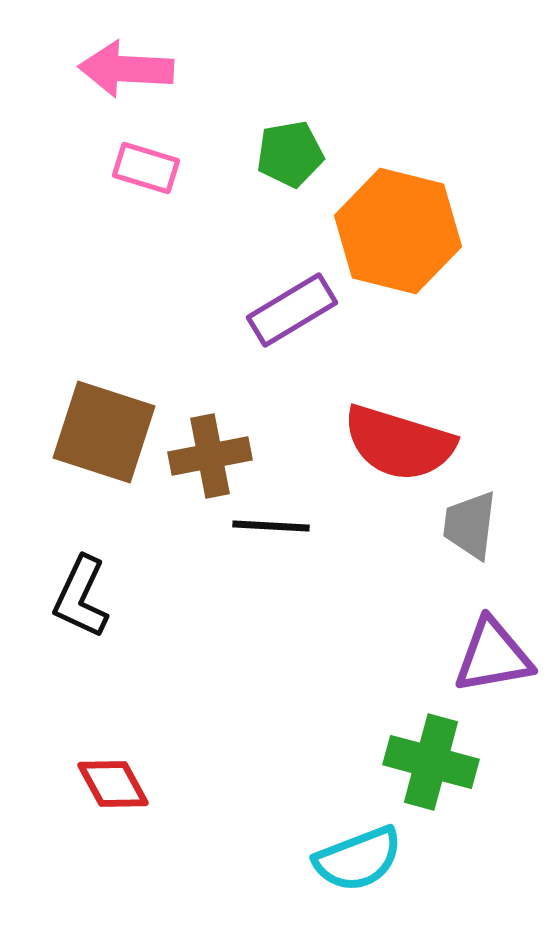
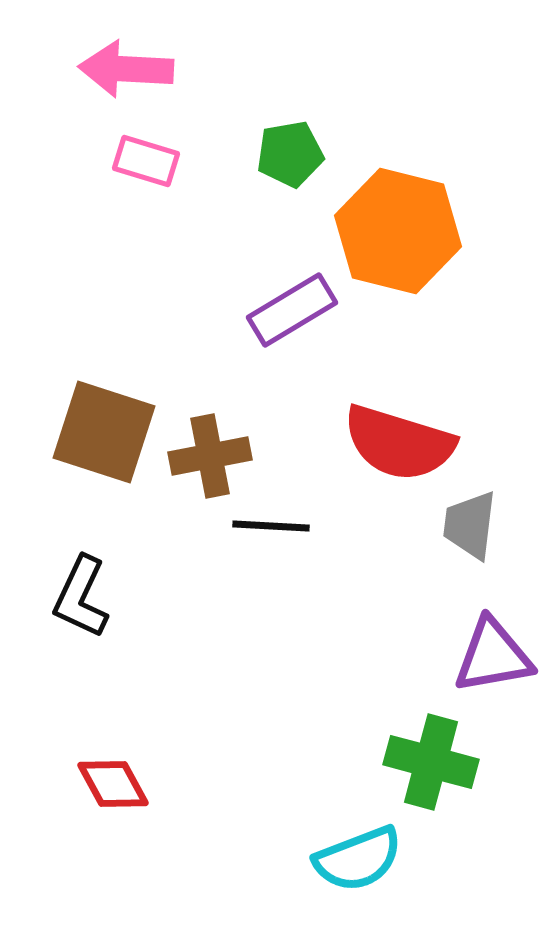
pink rectangle: moved 7 px up
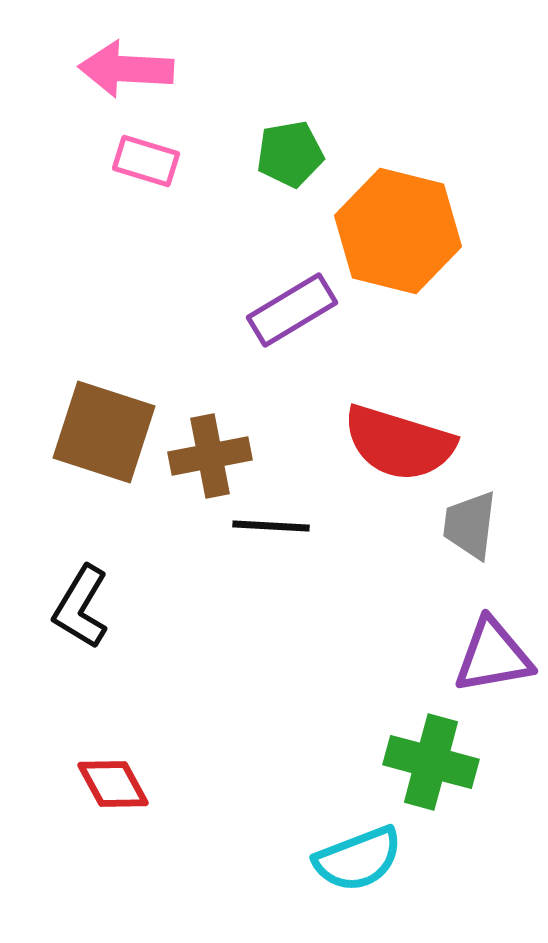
black L-shape: moved 10 px down; rotated 6 degrees clockwise
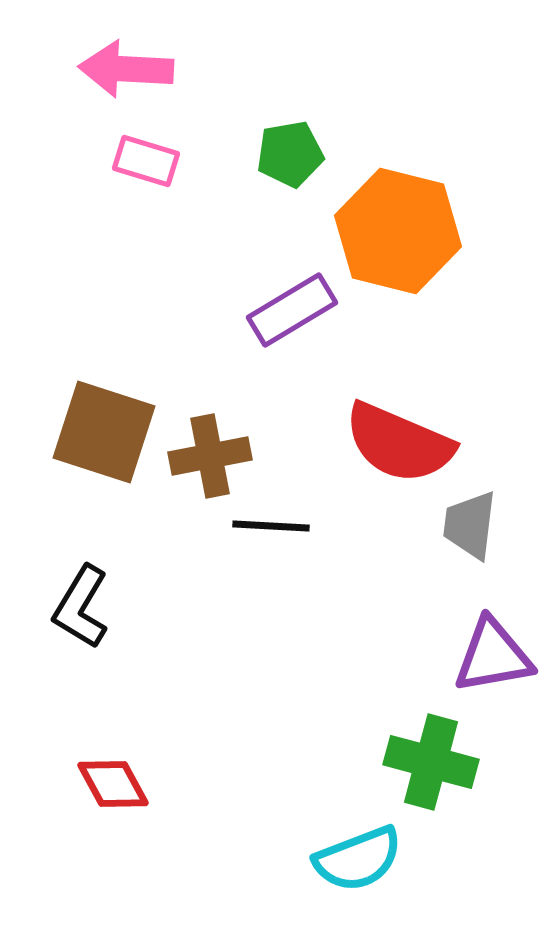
red semicircle: rotated 6 degrees clockwise
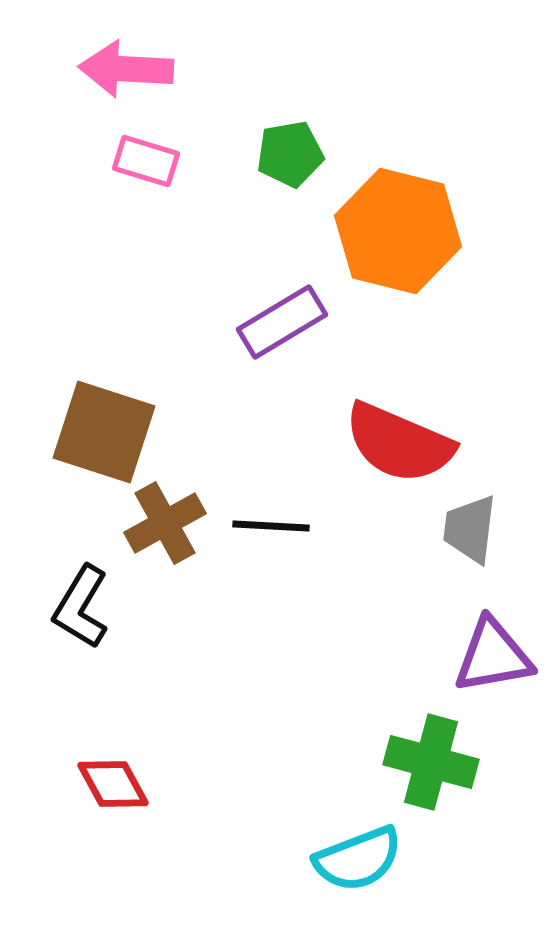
purple rectangle: moved 10 px left, 12 px down
brown cross: moved 45 px left, 67 px down; rotated 18 degrees counterclockwise
gray trapezoid: moved 4 px down
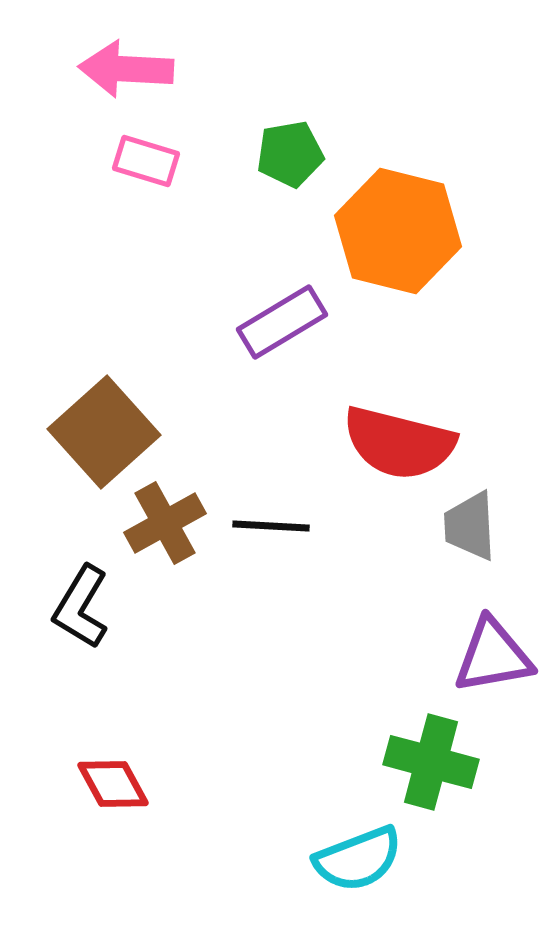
brown square: rotated 30 degrees clockwise
red semicircle: rotated 9 degrees counterclockwise
gray trapezoid: moved 3 px up; rotated 10 degrees counterclockwise
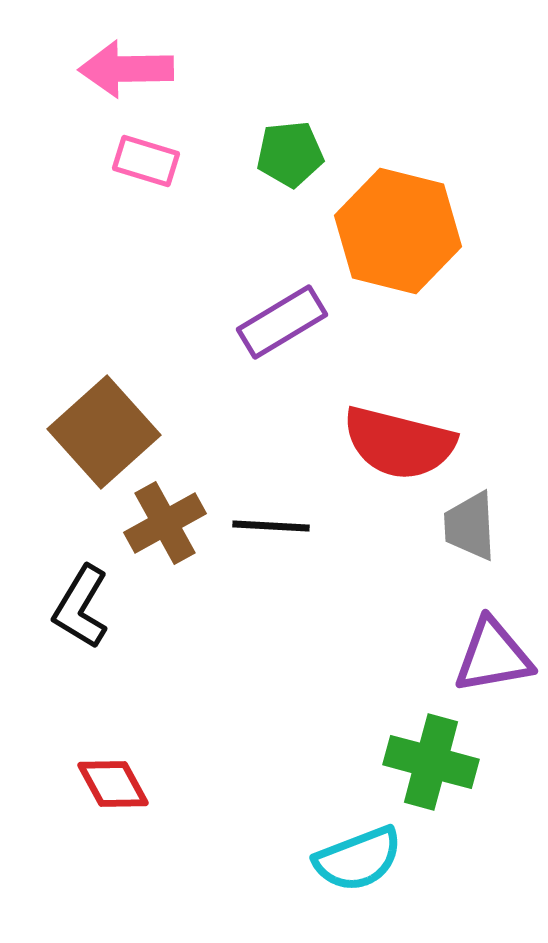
pink arrow: rotated 4 degrees counterclockwise
green pentagon: rotated 4 degrees clockwise
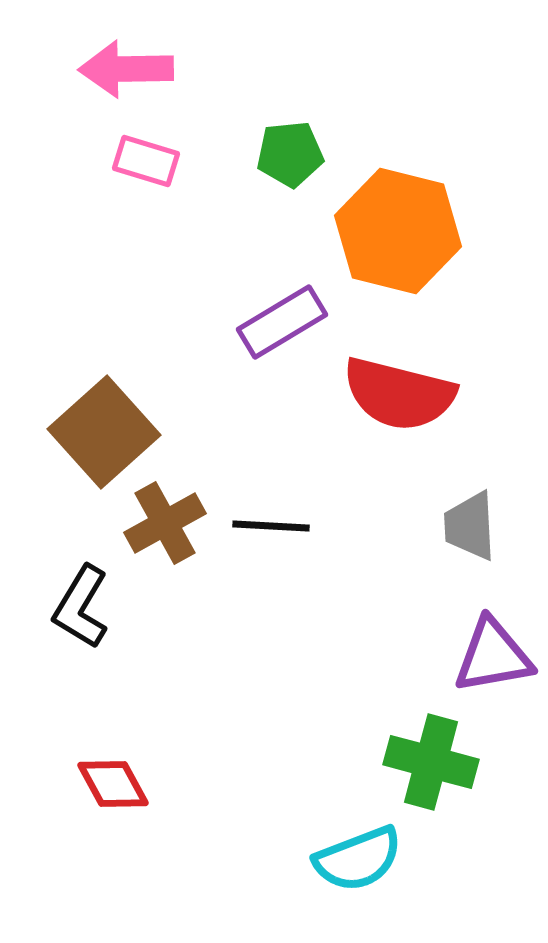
red semicircle: moved 49 px up
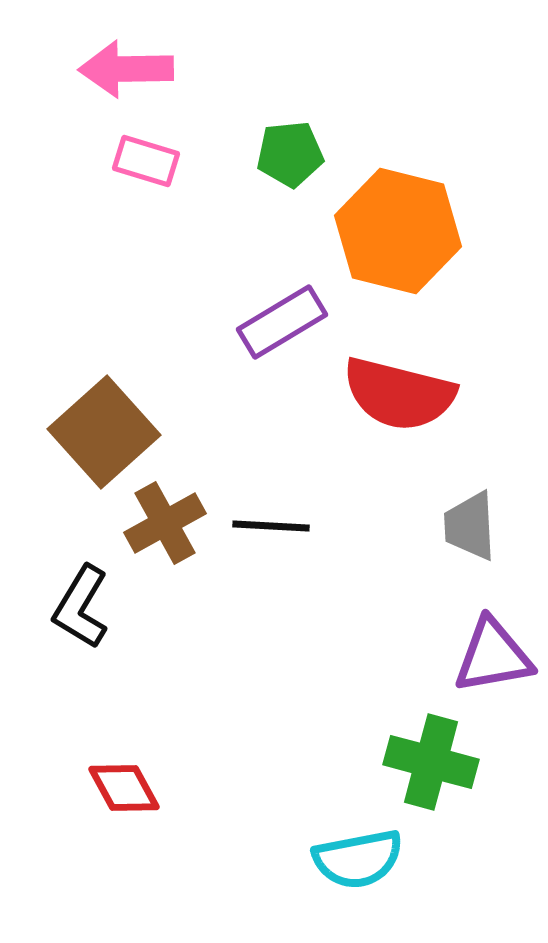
red diamond: moved 11 px right, 4 px down
cyan semicircle: rotated 10 degrees clockwise
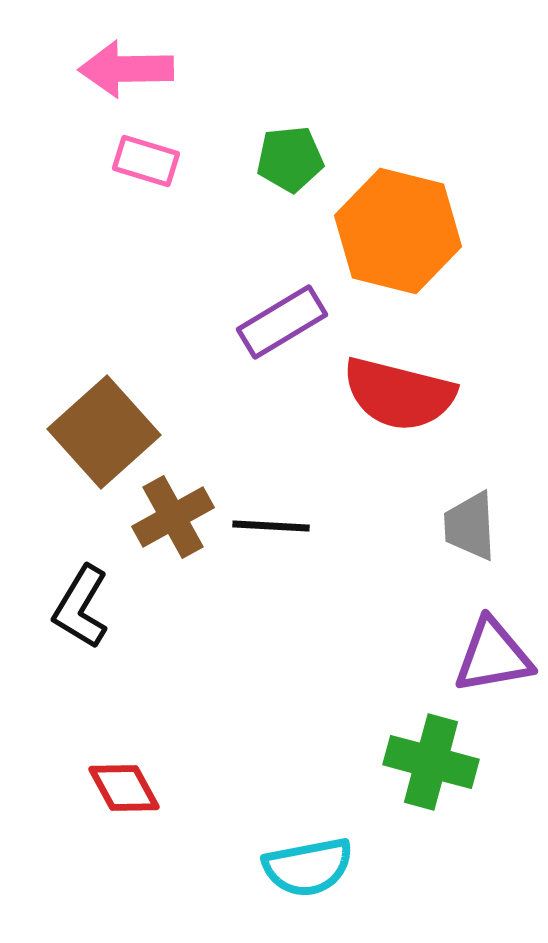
green pentagon: moved 5 px down
brown cross: moved 8 px right, 6 px up
cyan semicircle: moved 50 px left, 8 px down
